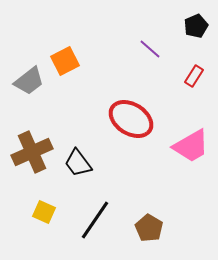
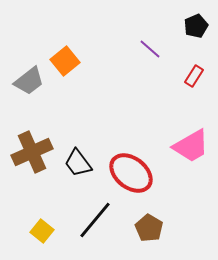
orange square: rotated 12 degrees counterclockwise
red ellipse: moved 54 px down; rotated 6 degrees clockwise
yellow square: moved 2 px left, 19 px down; rotated 15 degrees clockwise
black line: rotated 6 degrees clockwise
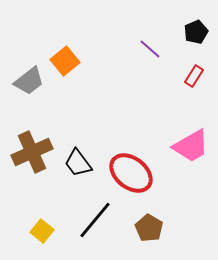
black pentagon: moved 6 px down
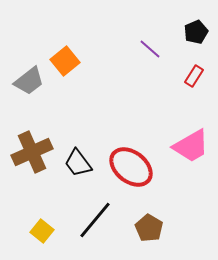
red ellipse: moved 6 px up
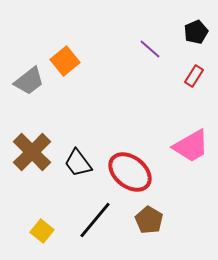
brown cross: rotated 21 degrees counterclockwise
red ellipse: moved 1 px left, 5 px down
brown pentagon: moved 8 px up
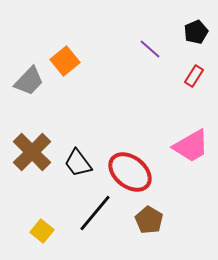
gray trapezoid: rotated 8 degrees counterclockwise
black line: moved 7 px up
